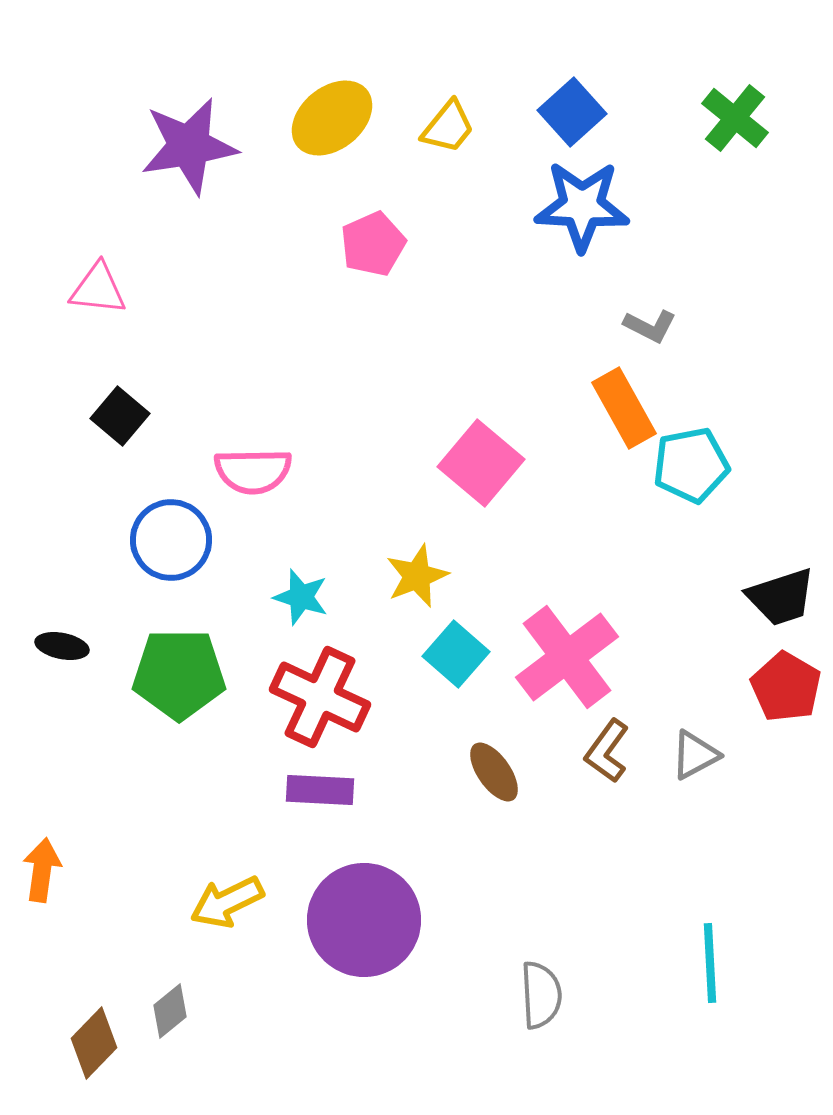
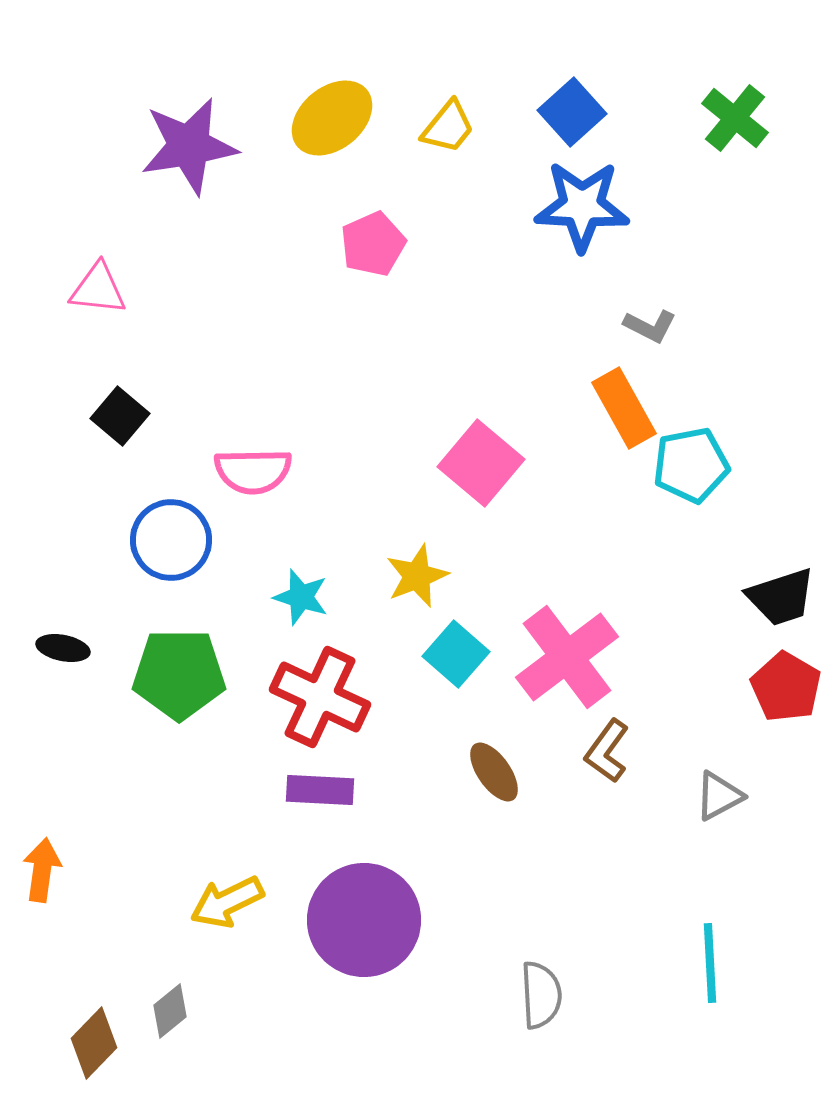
black ellipse: moved 1 px right, 2 px down
gray triangle: moved 24 px right, 41 px down
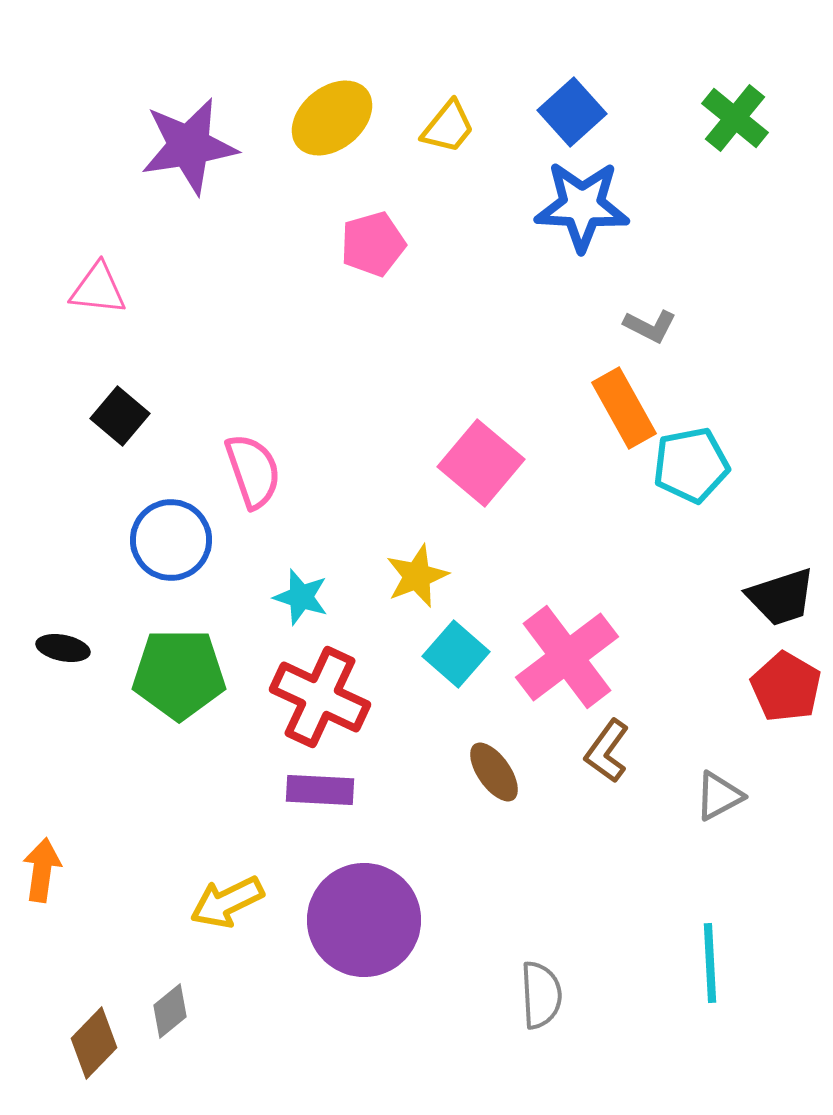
pink pentagon: rotated 8 degrees clockwise
pink semicircle: rotated 108 degrees counterclockwise
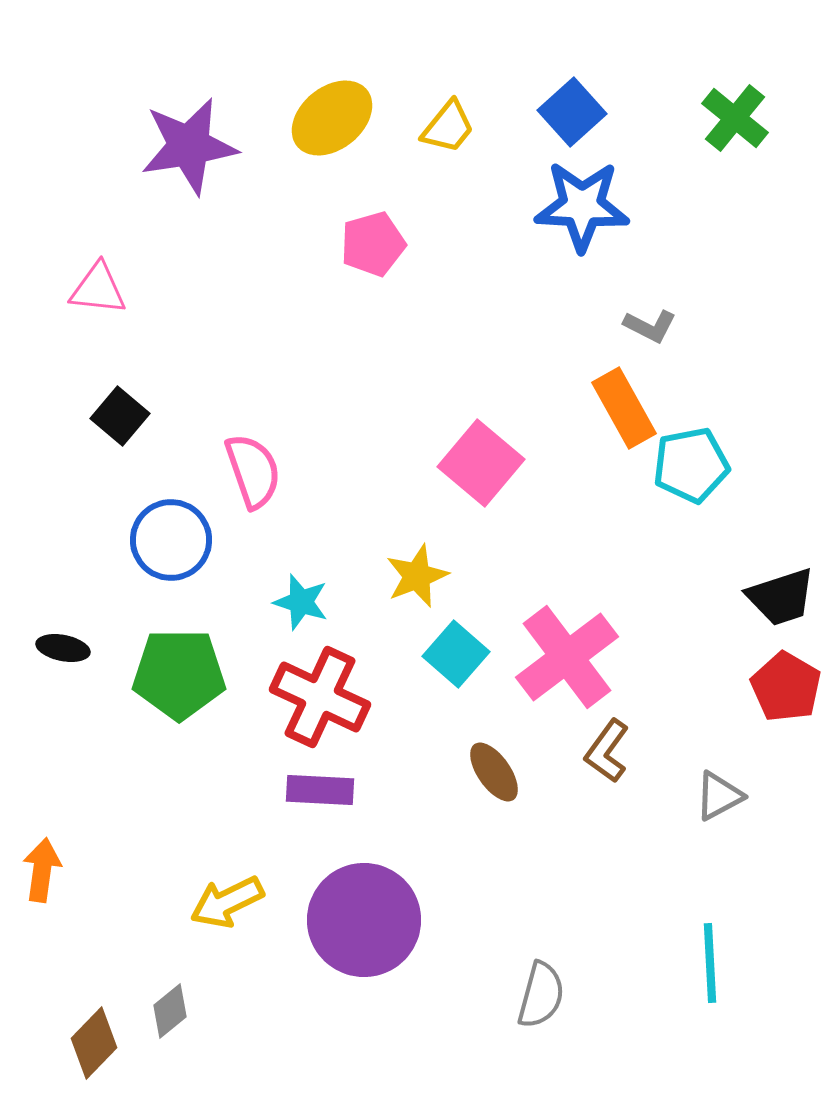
cyan star: moved 5 px down
gray semicircle: rotated 18 degrees clockwise
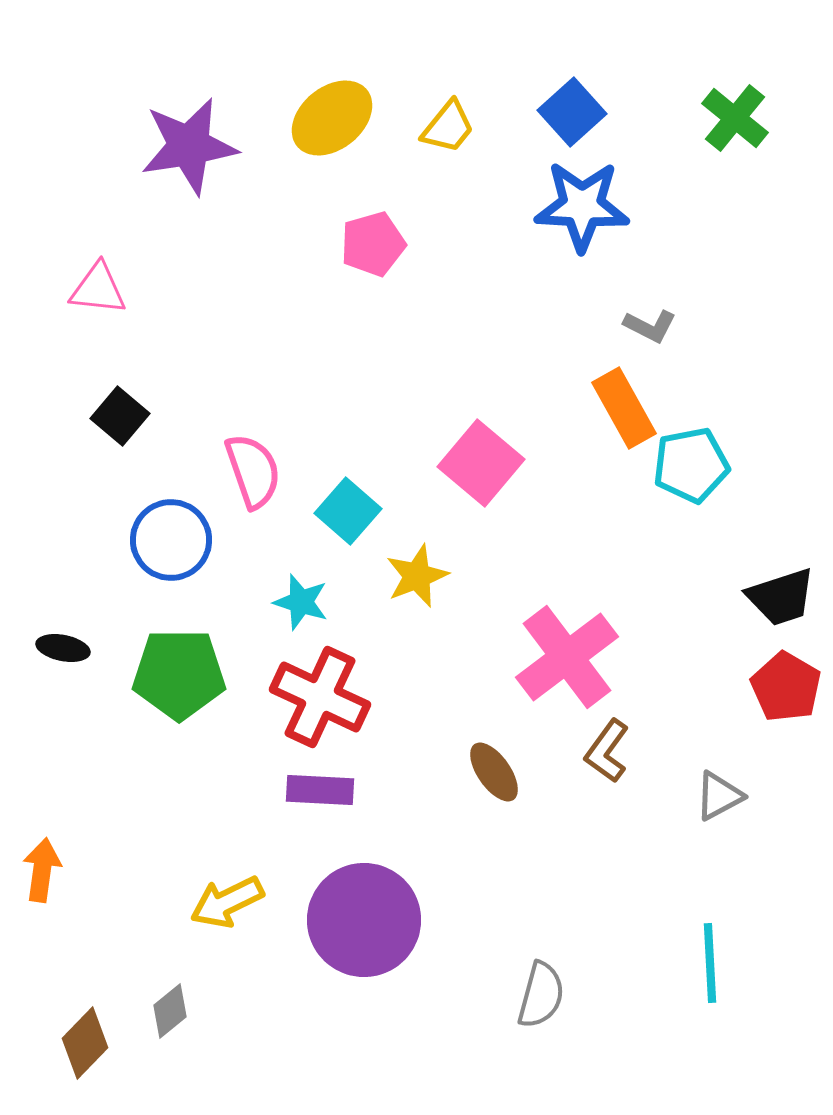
cyan square: moved 108 px left, 143 px up
brown diamond: moved 9 px left
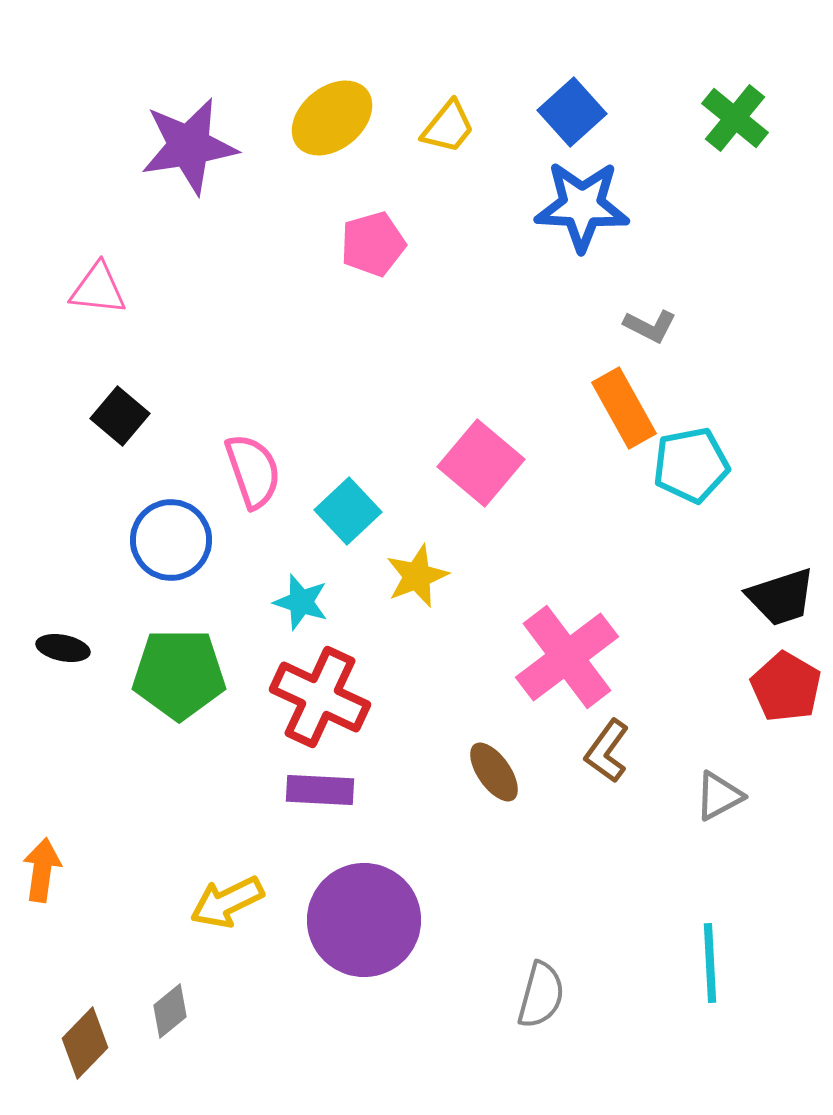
cyan square: rotated 6 degrees clockwise
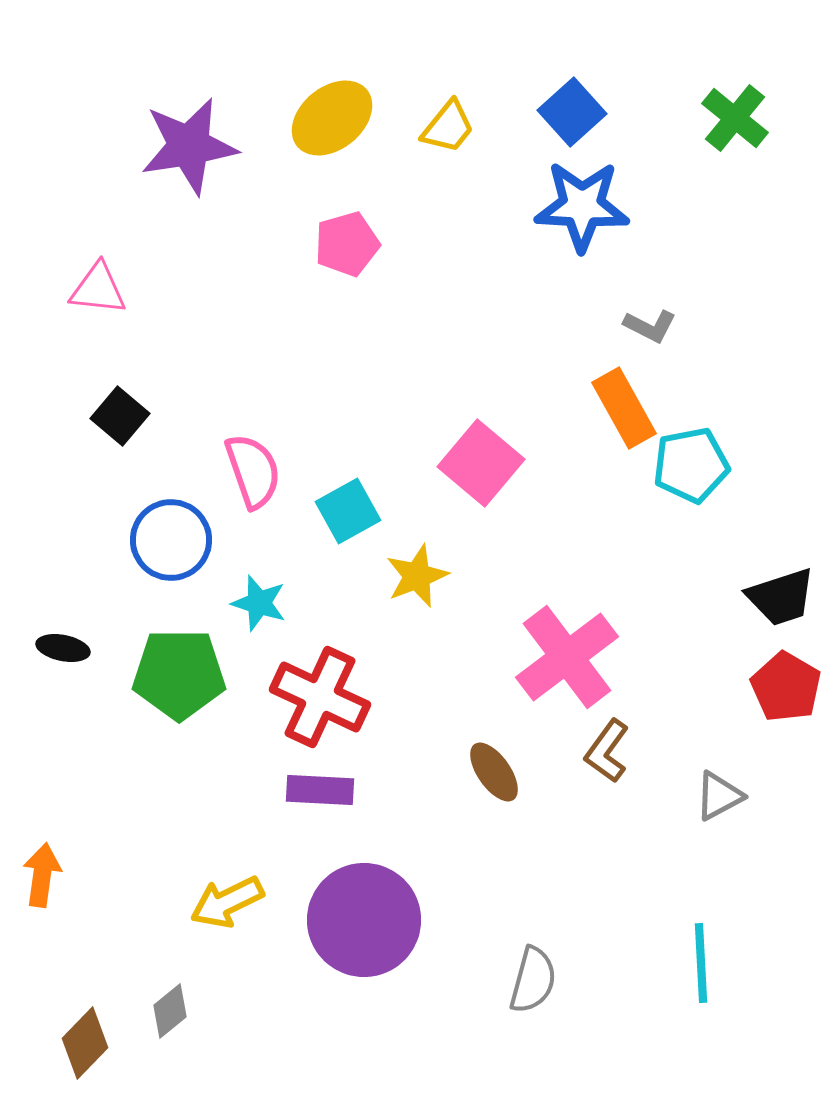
pink pentagon: moved 26 px left
cyan square: rotated 14 degrees clockwise
cyan star: moved 42 px left, 1 px down
orange arrow: moved 5 px down
cyan line: moved 9 px left
gray semicircle: moved 8 px left, 15 px up
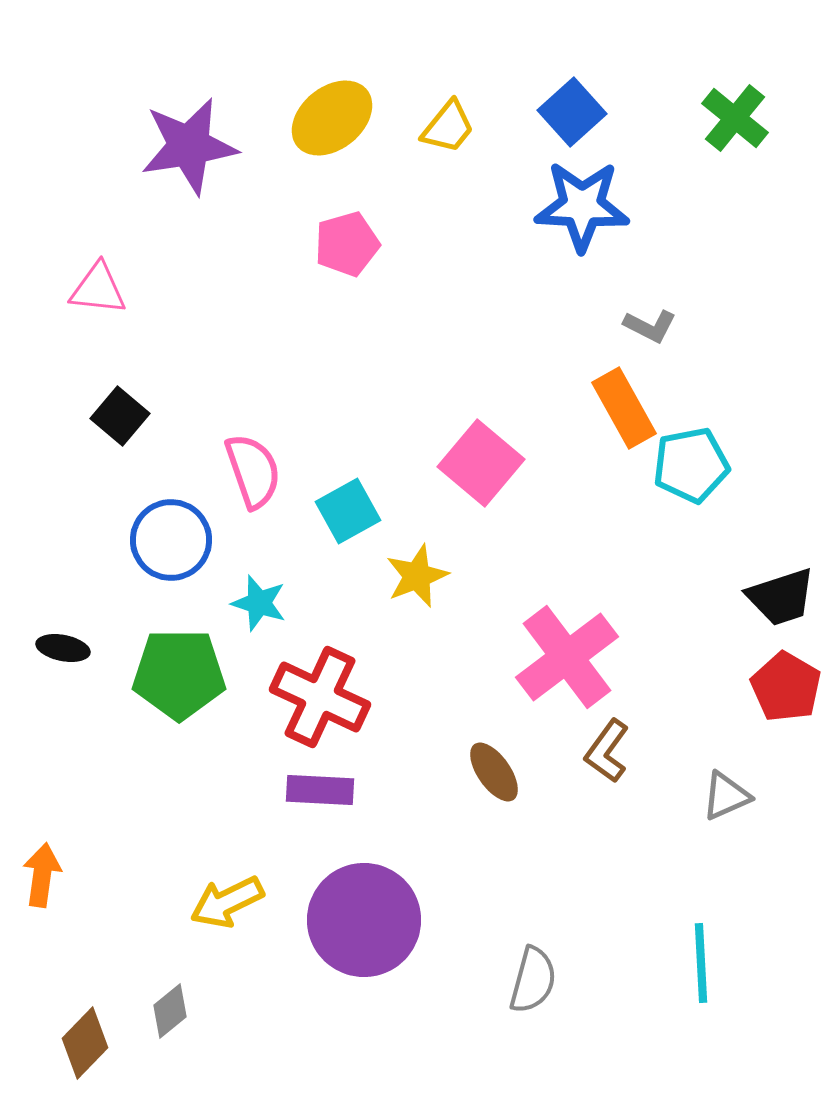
gray triangle: moved 7 px right; rotated 4 degrees clockwise
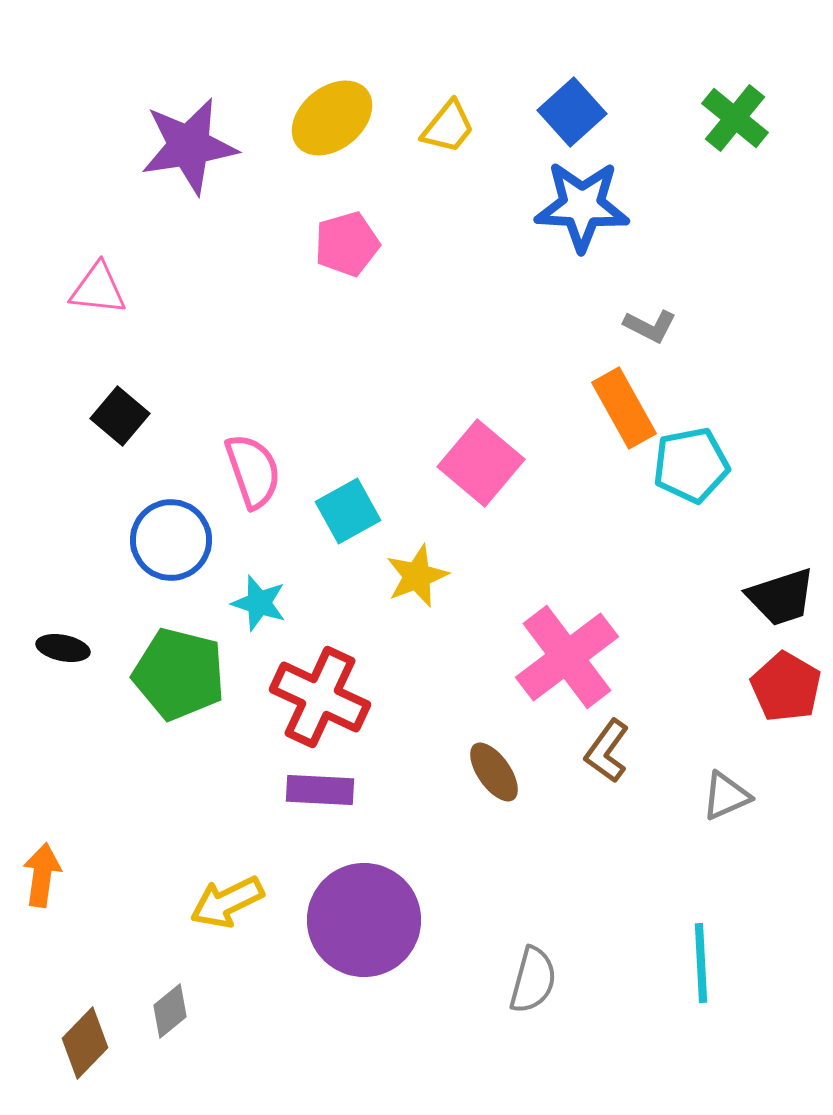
green pentagon: rotated 14 degrees clockwise
